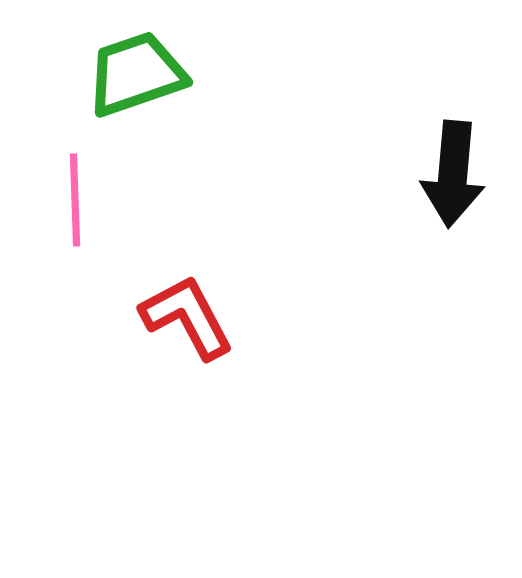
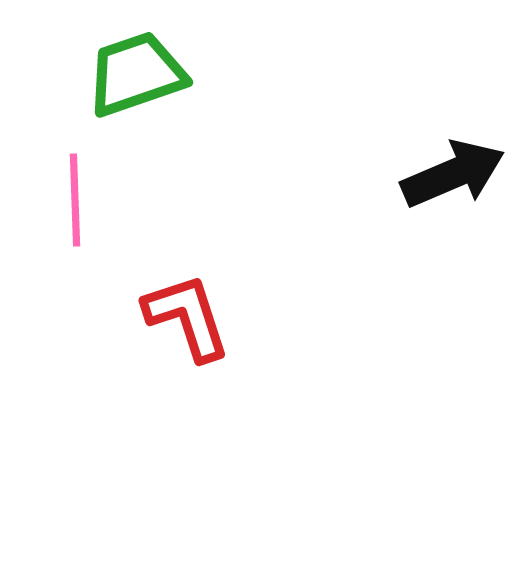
black arrow: rotated 118 degrees counterclockwise
red L-shape: rotated 10 degrees clockwise
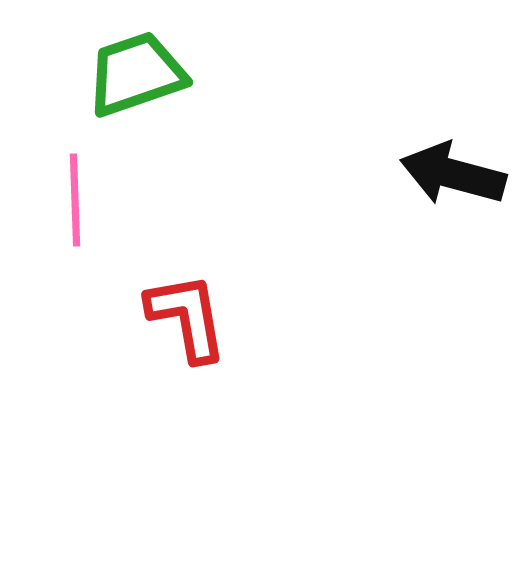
black arrow: rotated 142 degrees counterclockwise
red L-shape: rotated 8 degrees clockwise
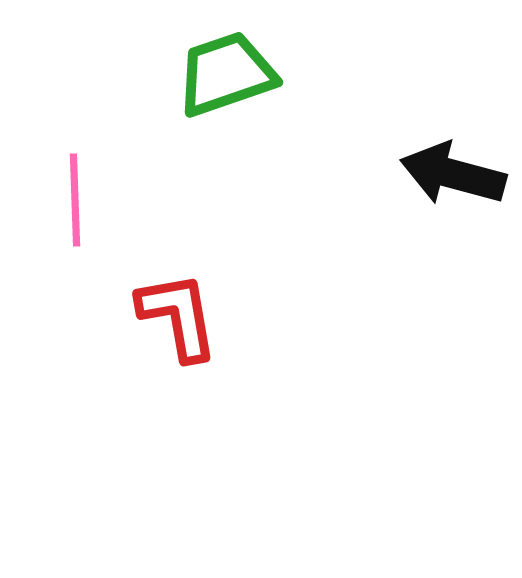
green trapezoid: moved 90 px right
red L-shape: moved 9 px left, 1 px up
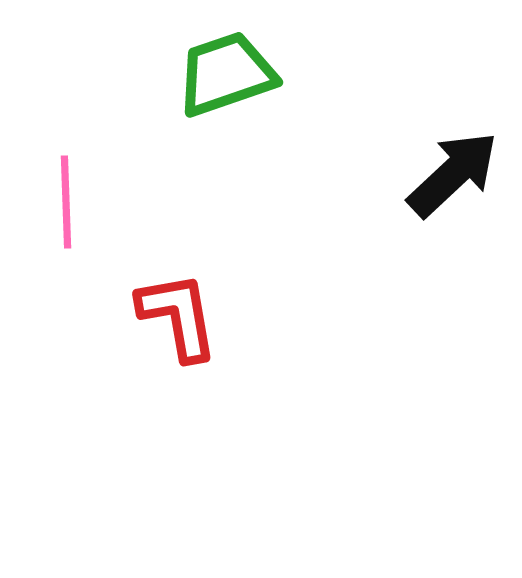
black arrow: rotated 122 degrees clockwise
pink line: moved 9 px left, 2 px down
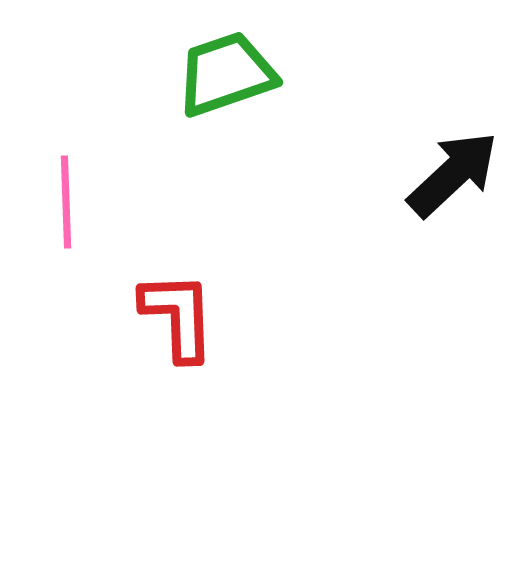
red L-shape: rotated 8 degrees clockwise
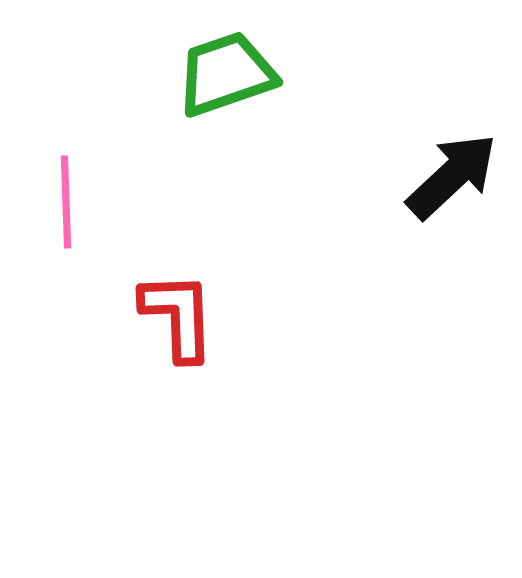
black arrow: moved 1 px left, 2 px down
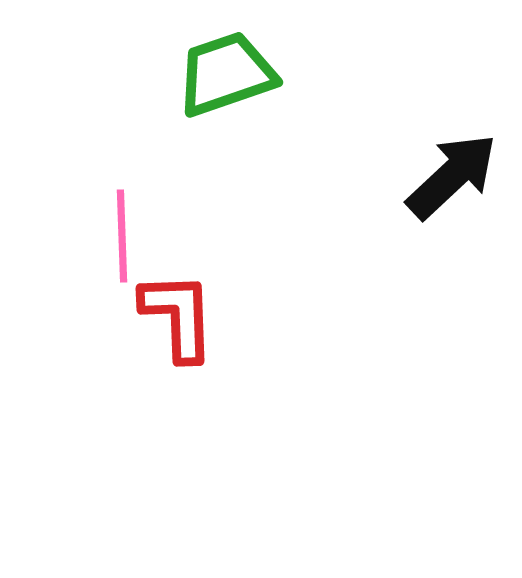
pink line: moved 56 px right, 34 px down
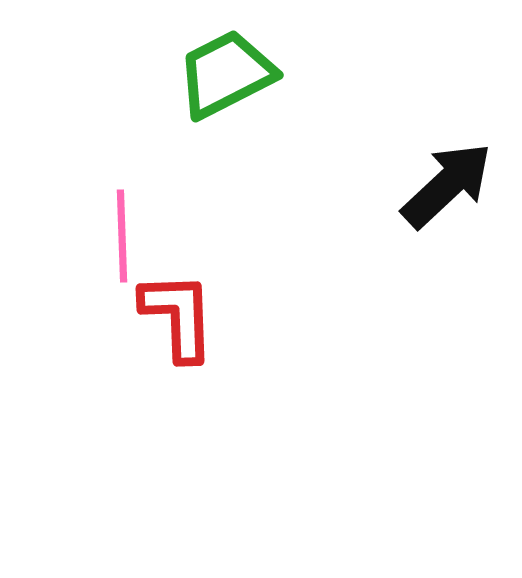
green trapezoid: rotated 8 degrees counterclockwise
black arrow: moved 5 px left, 9 px down
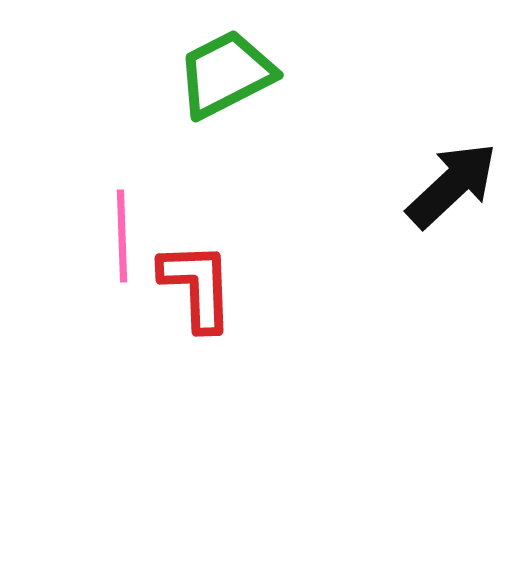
black arrow: moved 5 px right
red L-shape: moved 19 px right, 30 px up
